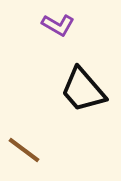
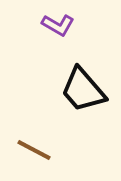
brown line: moved 10 px right; rotated 9 degrees counterclockwise
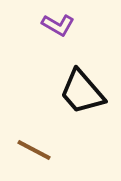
black trapezoid: moved 1 px left, 2 px down
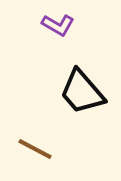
brown line: moved 1 px right, 1 px up
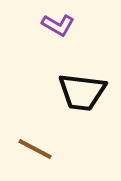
black trapezoid: rotated 42 degrees counterclockwise
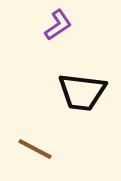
purple L-shape: rotated 64 degrees counterclockwise
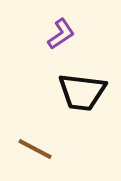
purple L-shape: moved 3 px right, 9 px down
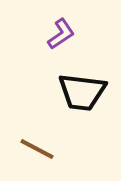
brown line: moved 2 px right
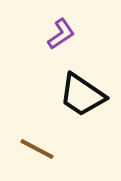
black trapezoid: moved 3 px down; rotated 27 degrees clockwise
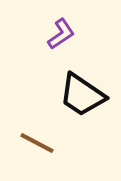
brown line: moved 6 px up
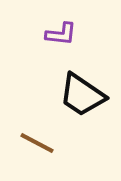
purple L-shape: rotated 40 degrees clockwise
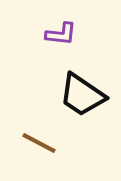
brown line: moved 2 px right
